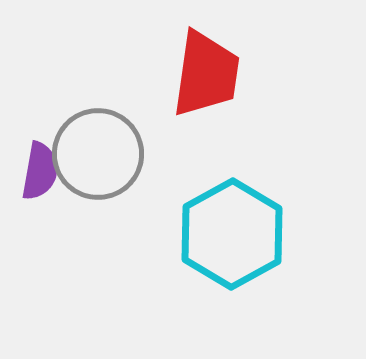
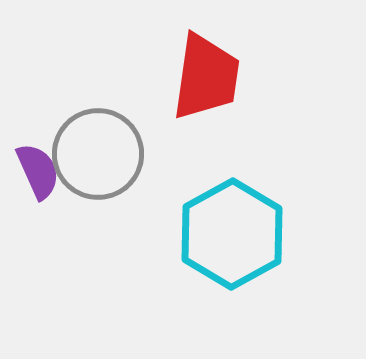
red trapezoid: moved 3 px down
purple semicircle: moved 2 px left; rotated 34 degrees counterclockwise
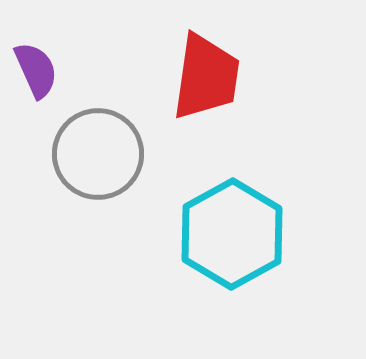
purple semicircle: moved 2 px left, 101 px up
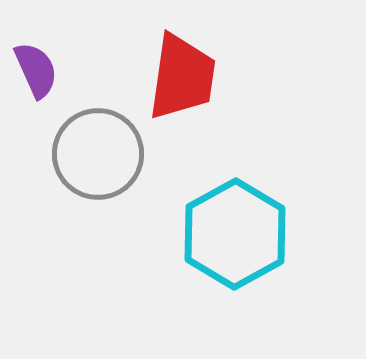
red trapezoid: moved 24 px left
cyan hexagon: moved 3 px right
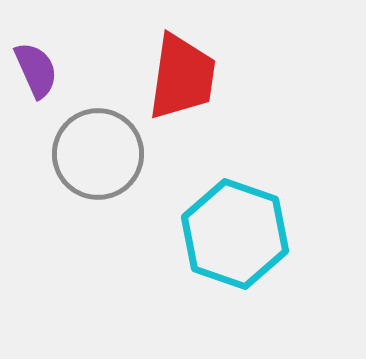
cyan hexagon: rotated 12 degrees counterclockwise
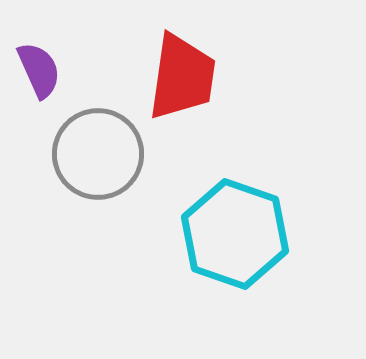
purple semicircle: moved 3 px right
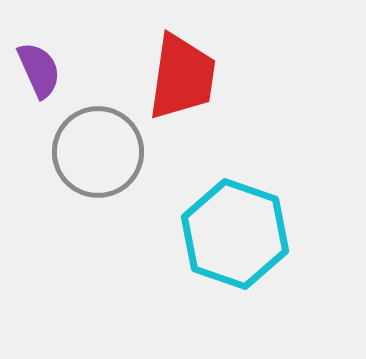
gray circle: moved 2 px up
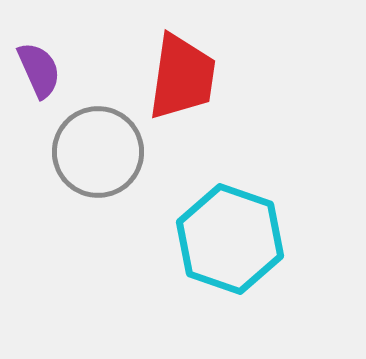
cyan hexagon: moved 5 px left, 5 px down
